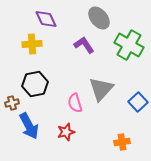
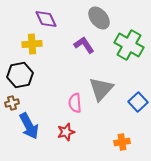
black hexagon: moved 15 px left, 9 px up
pink semicircle: rotated 12 degrees clockwise
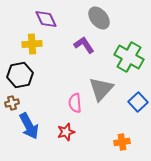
green cross: moved 12 px down
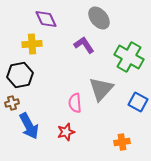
blue square: rotated 18 degrees counterclockwise
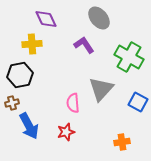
pink semicircle: moved 2 px left
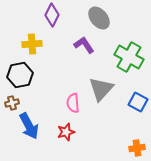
purple diamond: moved 6 px right, 4 px up; rotated 50 degrees clockwise
orange cross: moved 15 px right, 6 px down
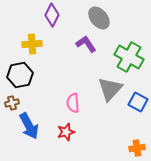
purple L-shape: moved 2 px right, 1 px up
gray triangle: moved 9 px right
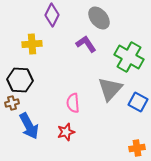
black hexagon: moved 5 px down; rotated 15 degrees clockwise
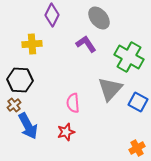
brown cross: moved 2 px right, 2 px down; rotated 24 degrees counterclockwise
blue arrow: moved 1 px left
orange cross: rotated 21 degrees counterclockwise
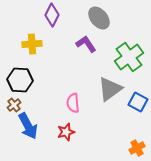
green cross: rotated 24 degrees clockwise
gray triangle: rotated 12 degrees clockwise
